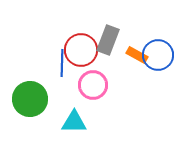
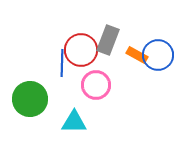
pink circle: moved 3 px right
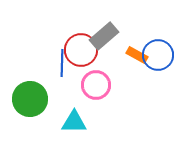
gray rectangle: moved 4 px left, 4 px up; rotated 28 degrees clockwise
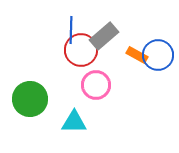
blue line: moved 9 px right, 33 px up
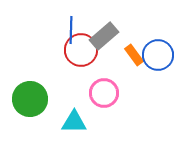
orange rectangle: moved 3 px left; rotated 25 degrees clockwise
pink circle: moved 8 px right, 8 px down
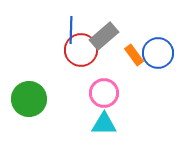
blue circle: moved 2 px up
green circle: moved 1 px left
cyan triangle: moved 30 px right, 2 px down
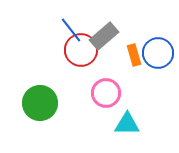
blue line: rotated 40 degrees counterclockwise
orange rectangle: rotated 20 degrees clockwise
pink circle: moved 2 px right
green circle: moved 11 px right, 4 px down
cyan triangle: moved 23 px right
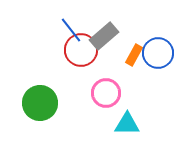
orange rectangle: rotated 45 degrees clockwise
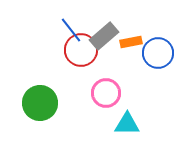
orange rectangle: moved 3 px left, 13 px up; rotated 50 degrees clockwise
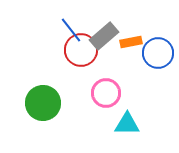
green circle: moved 3 px right
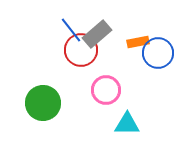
gray rectangle: moved 7 px left, 2 px up
orange rectangle: moved 7 px right
pink circle: moved 3 px up
